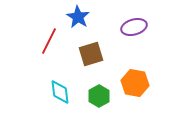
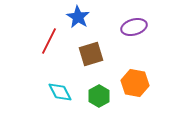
cyan diamond: rotated 20 degrees counterclockwise
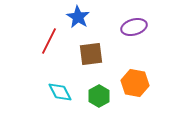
brown square: rotated 10 degrees clockwise
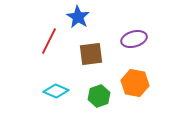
purple ellipse: moved 12 px down
cyan diamond: moved 4 px left, 1 px up; rotated 40 degrees counterclockwise
green hexagon: rotated 10 degrees clockwise
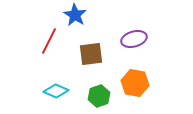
blue star: moved 3 px left, 2 px up
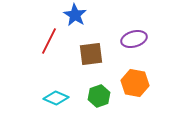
cyan diamond: moved 7 px down
